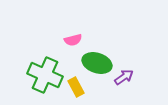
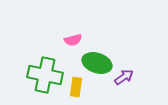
green cross: rotated 12 degrees counterclockwise
yellow rectangle: rotated 36 degrees clockwise
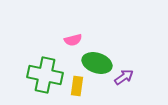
yellow rectangle: moved 1 px right, 1 px up
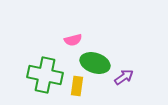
green ellipse: moved 2 px left
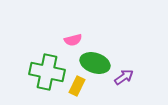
green cross: moved 2 px right, 3 px up
yellow rectangle: rotated 18 degrees clockwise
